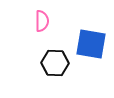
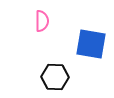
black hexagon: moved 14 px down
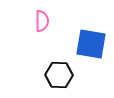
black hexagon: moved 4 px right, 2 px up
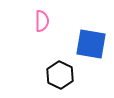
black hexagon: moved 1 px right; rotated 24 degrees clockwise
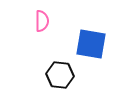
black hexagon: rotated 20 degrees counterclockwise
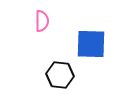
blue square: rotated 8 degrees counterclockwise
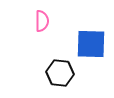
black hexagon: moved 2 px up
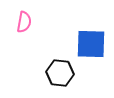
pink semicircle: moved 18 px left, 1 px down; rotated 10 degrees clockwise
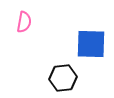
black hexagon: moved 3 px right, 5 px down; rotated 12 degrees counterclockwise
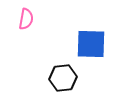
pink semicircle: moved 2 px right, 3 px up
